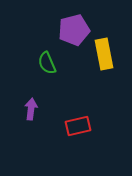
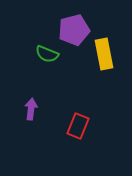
green semicircle: moved 9 px up; rotated 45 degrees counterclockwise
red rectangle: rotated 55 degrees counterclockwise
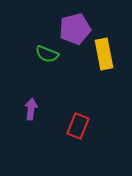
purple pentagon: moved 1 px right, 1 px up
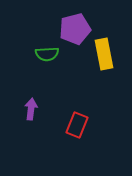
green semicircle: rotated 25 degrees counterclockwise
red rectangle: moved 1 px left, 1 px up
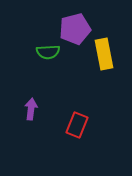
green semicircle: moved 1 px right, 2 px up
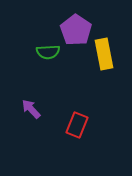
purple pentagon: moved 1 px right, 1 px down; rotated 24 degrees counterclockwise
purple arrow: rotated 50 degrees counterclockwise
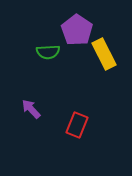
purple pentagon: moved 1 px right
yellow rectangle: rotated 16 degrees counterclockwise
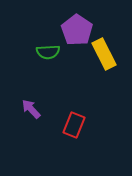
red rectangle: moved 3 px left
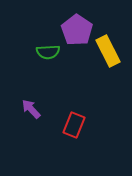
yellow rectangle: moved 4 px right, 3 px up
